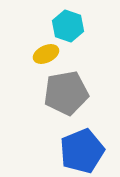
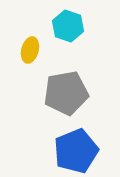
yellow ellipse: moved 16 px left, 4 px up; rotated 50 degrees counterclockwise
blue pentagon: moved 6 px left
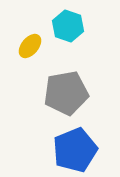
yellow ellipse: moved 4 px up; rotated 25 degrees clockwise
blue pentagon: moved 1 px left, 1 px up
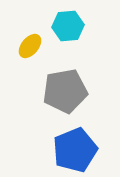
cyan hexagon: rotated 24 degrees counterclockwise
gray pentagon: moved 1 px left, 2 px up
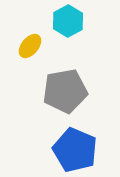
cyan hexagon: moved 5 px up; rotated 24 degrees counterclockwise
blue pentagon: rotated 27 degrees counterclockwise
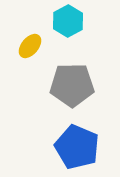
gray pentagon: moved 7 px right, 6 px up; rotated 9 degrees clockwise
blue pentagon: moved 2 px right, 3 px up
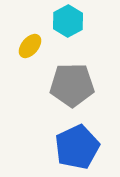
blue pentagon: rotated 24 degrees clockwise
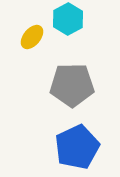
cyan hexagon: moved 2 px up
yellow ellipse: moved 2 px right, 9 px up
